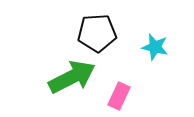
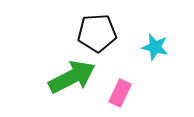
pink rectangle: moved 1 px right, 3 px up
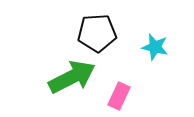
pink rectangle: moved 1 px left, 3 px down
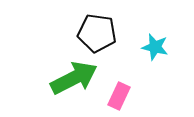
black pentagon: rotated 12 degrees clockwise
green arrow: moved 2 px right, 1 px down
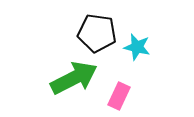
cyan star: moved 18 px left
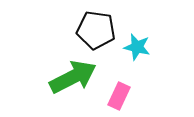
black pentagon: moved 1 px left, 3 px up
green arrow: moved 1 px left, 1 px up
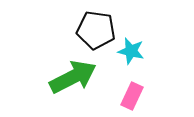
cyan star: moved 6 px left, 4 px down
pink rectangle: moved 13 px right
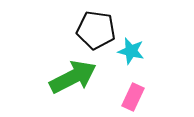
pink rectangle: moved 1 px right, 1 px down
